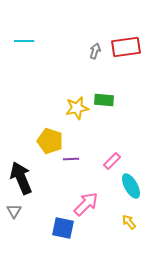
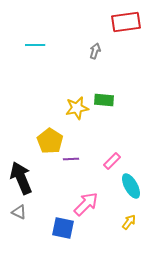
cyan line: moved 11 px right, 4 px down
red rectangle: moved 25 px up
yellow pentagon: rotated 15 degrees clockwise
gray triangle: moved 5 px right, 1 px down; rotated 35 degrees counterclockwise
yellow arrow: rotated 77 degrees clockwise
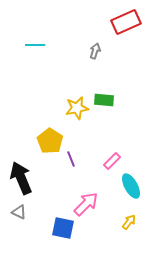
red rectangle: rotated 16 degrees counterclockwise
purple line: rotated 70 degrees clockwise
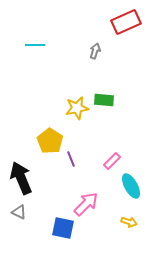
yellow arrow: rotated 70 degrees clockwise
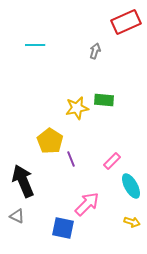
black arrow: moved 2 px right, 3 px down
pink arrow: moved 1 px right
gray triangle: moved 2 px left, 4 px down
yellow arrow: moved 3 px right
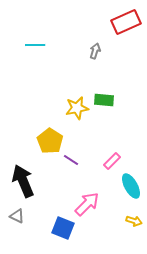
purple line: moved 1 px down; rotated 35 degrees counterclockwise
yellow arrow: moved 2 px right, 1 px up
blue square: rotated 10 degrees clockwise
